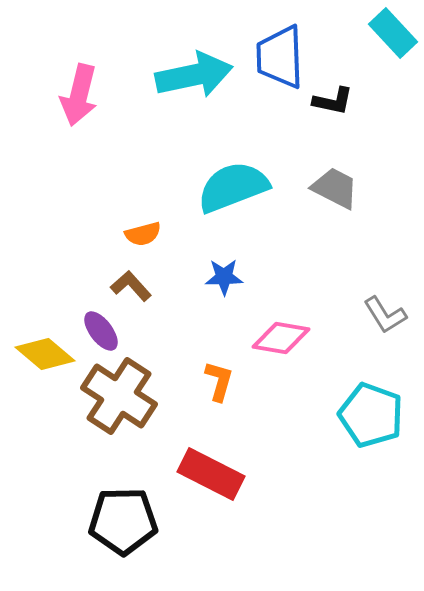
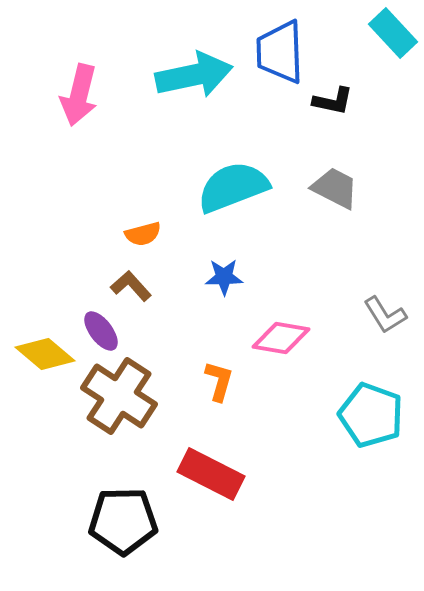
blue trapezoid: moved 5 px up
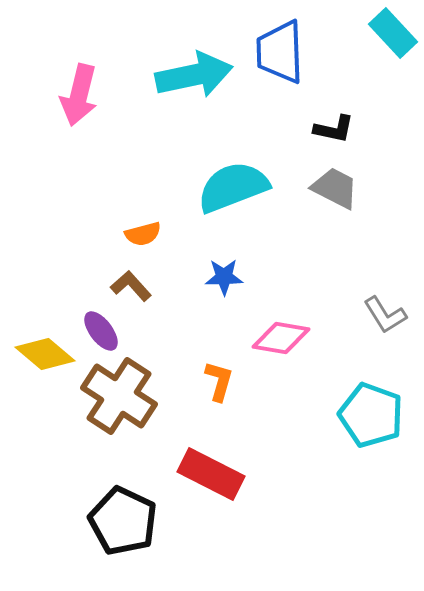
black L-shape: moved 1 px right, 28 px down
black pentagon: rotated 26 degrees clockwise
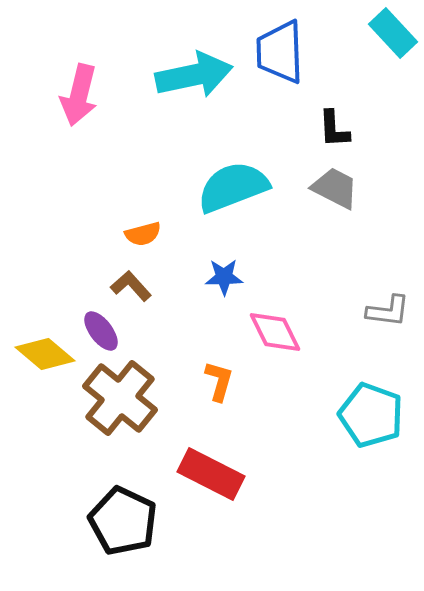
black L-shape: rotated 75 degrees clockwise
gray L-shape: moved 3 px right, 4 px up; rotated 51 degrees counterclockwise
pink diamond: moved 6 px left, 6 px up; rotated 54 degrees clockwise
brown cross: moved 1 px right, 2 px down; rotated 6 degrees clockwise
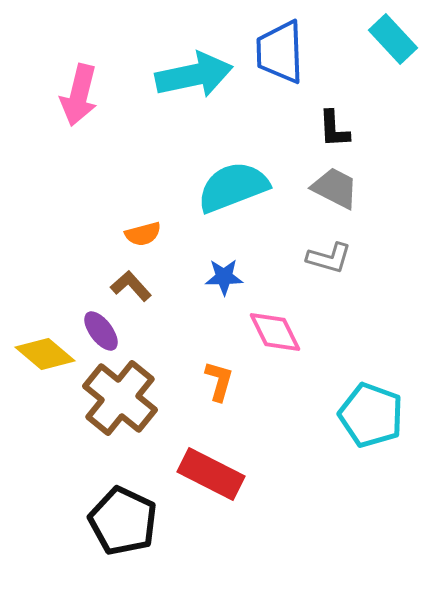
cyan rectangle: moved 6 px down
gray L-shape: moved 59 px left, 53 px up; rotated 9 degrees clockwise
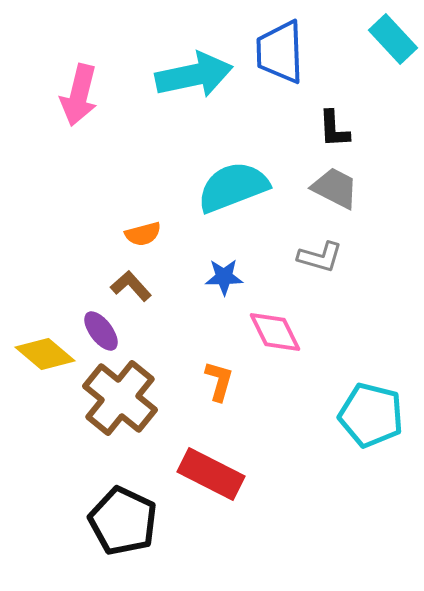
gray L-shape: moved 9 px left, 1 px up
cyan pentagon: rotated 6 degrees counterclockwise
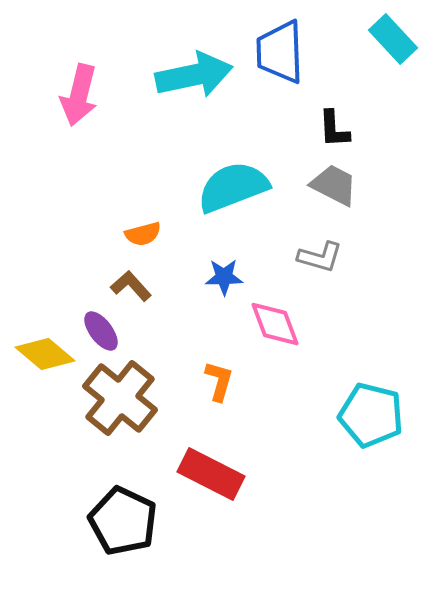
gray trapezoid: moved 1 px left, 3 px up
pink diamond: moved 8 px up; rotated 6 degrees clockwise
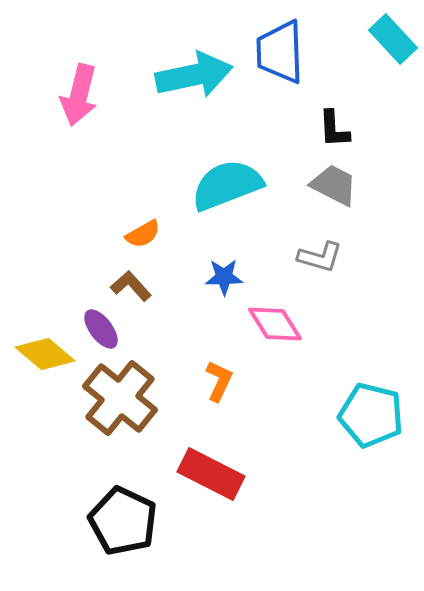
cyan semicircle: moved 6 px left, 2 px up
orange semicircle: rotated 15 degrees counterclockwise
pink diamond: rotated 12 degrees counterclockwise
purple ellipse: moved 2 px up
orange L-shape: rotated 9 degrees clockwise
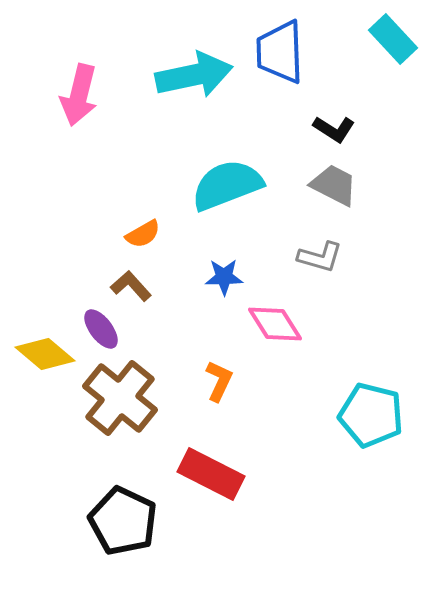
black L-shape: rotated 54 degrees counterclockwise
